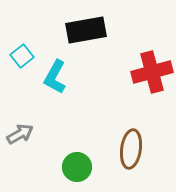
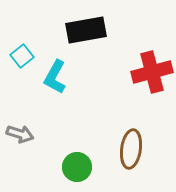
gray arrow: rotated 48 degrees clockwise
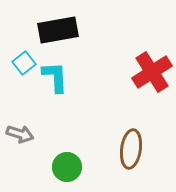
black rectangle: moved 28 px left
cyan square: moved 2 px right, 7 px down
red cross: rotated 18 degrees counterclockwise
cyan L-shape: rotated 148 degrees clockwise
green circle: moved 10 px left
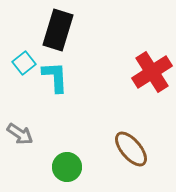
black rectangle: rotated 63 degrees counterclockwise
gray arrow: rotated 16 degrees clockwise
brown ellipse: rotated 48 degrees counterclockwise
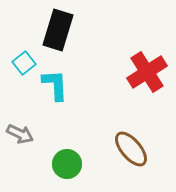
red cross: moved 5 px left
cyan L-shape: moved 8 px down
gray arrow: rotated 8 degrees counterclockwise
green circle: moved 3 px up
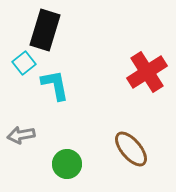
black rectangle: moved 13 px left
cyan L-shape: rotated 8 degrees counterclockwise
gray arrow: moved 1 px right, 1 px down; rotated 144 degrees clockwise
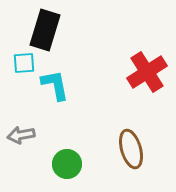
cyan square: rotated 35 degrees clockwise
brown ellipse: rotated 24 degrees clockwise
